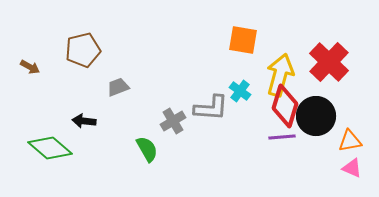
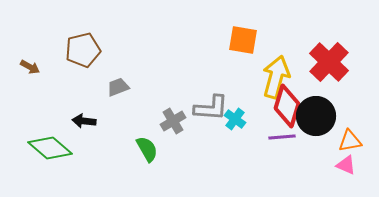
yellow arrow: moved 4 px left, 2 px down
cyan cross: moved 5 px left, 28 px down
red diamond: moved 2 px right
pink triangle: moved 6 px left, 3 px up
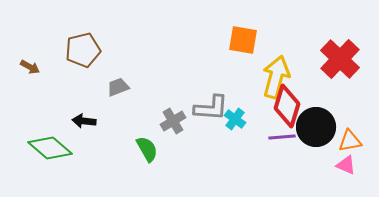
red cross: moved 11 px right, 3 px up
black circle: moved 11 px down
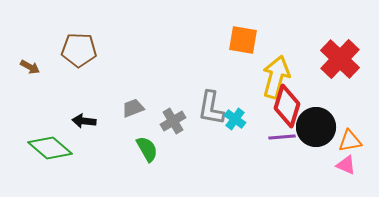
brown pentagon: moved 4 px left; rotated 16 degrees clockwise
gray trapezoid: moved 15 px right, 21 px down
gray L-shape: rotated 96 degrees clockwise
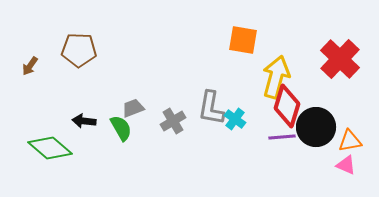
brown arrow: moved 1 px up; rotated 96 degrees clockwise
green semicircle: moved 26 px left, 21 px up
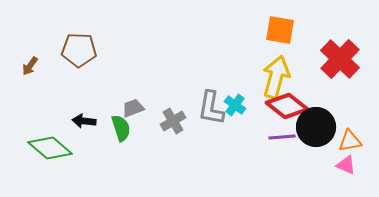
orange square: moved 37 px right, 10 px up
red diamond: rotated 69 degrees counterclockwise
cyan cross: moved 14 px up
green semicircle: rotated 12 degrees clockwise
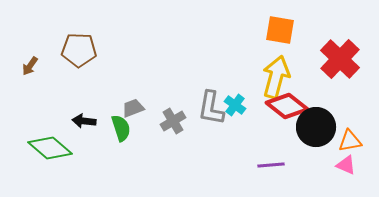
purple line: moved 11 px left, 28 px down
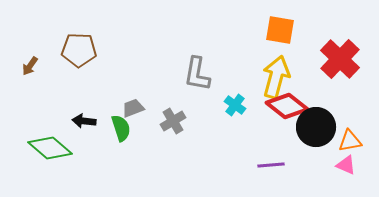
gray L-shape: moved 14 px left, 34 px up
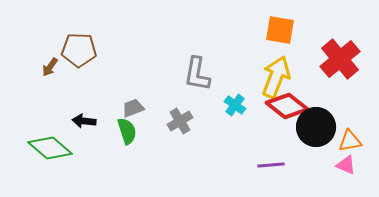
red cross: rotated 6 degrees clockwise
brown arrow: moved 20 px right, 1 px down
yellow arrow: rotated 6 degrees clockwise
gray cross: moved 7 px right
green semicircle: moved 6 px right, 3 px down
